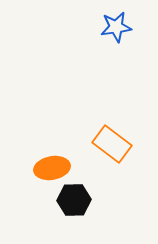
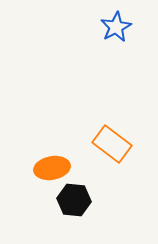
blue star: rotated 20 degrees counterclockwise
black hexagon: rotated 8 degrees clockwise
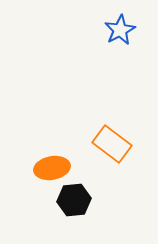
blue star: moved 4 px right, 3 px down
black hexagon: rotated 12 degrees counterclockwise
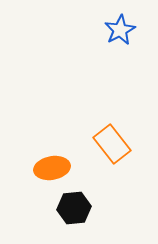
orange rectangle: rotated 15 degrees clockwise
black hexagon: moved 8 px down
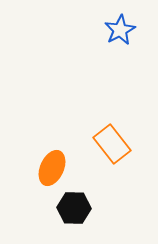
orange ellipse: rotated 56 degrees counterclockwise
black hexagon: rotated 8 degrees clockwise
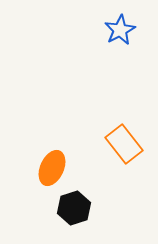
orange rectangle: moved 12 px right
black hexagon: rotated 20 degrees counterclockwise
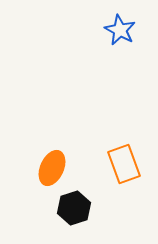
blue star: rotated 16 degrees counterclockwise
orange rectangle: moved 20 px down; rotated 18 degrees clockwise
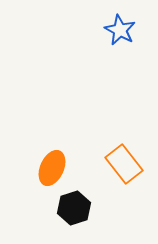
orange rectangle: rotated 18 degrees counterclockwise
